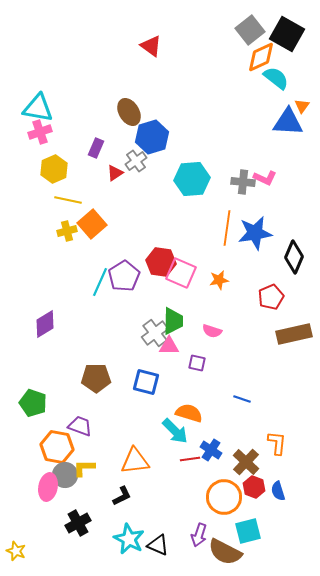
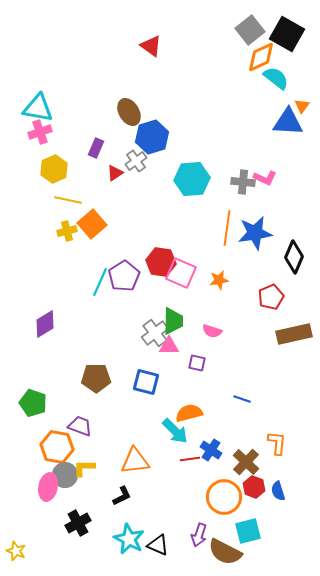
orange semicircle at (189, 413): rotated 32 degrees counterclockwise
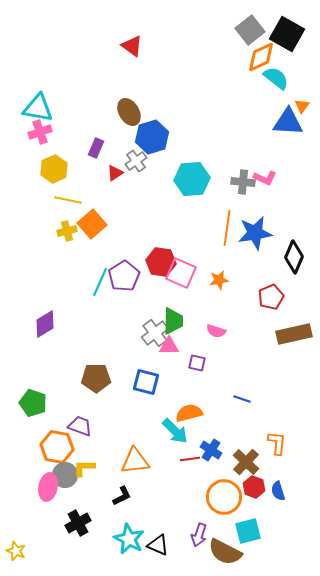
red triangle at (151, 46): moved 19 px left
pink semicircle at (212, 331): moved 4 px right
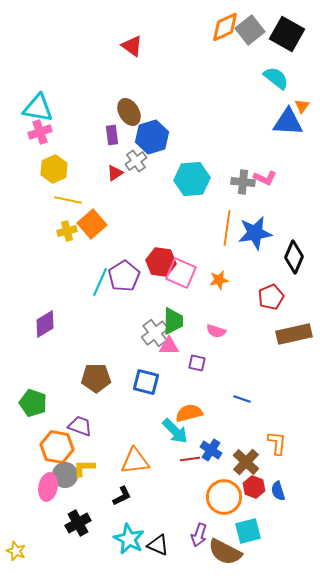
orange diamond at (261, 57): moved 36 px left, 30 px up
purple rectangle at (96, 148): moved 16 px right, 13 px up; rotated 30 degrees counterclockwise
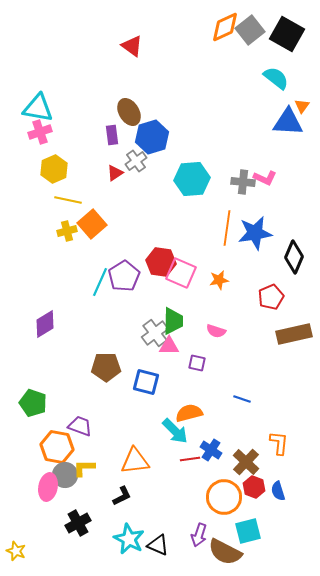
brown pentagon at (96, 378): moved 10 px right, 11 px up
orange L-shape at (277, 443): moved 2 px right
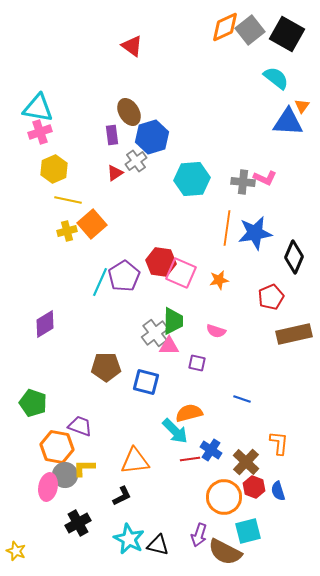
black triangle at (158, 545): rotated 10 degrees counterclockwise
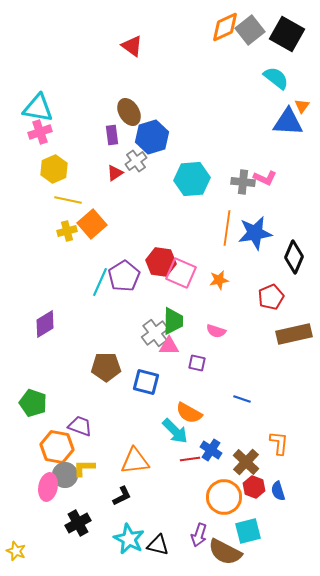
orange semicircle at (189, 413): rotated 136 degrees counterclockwise
